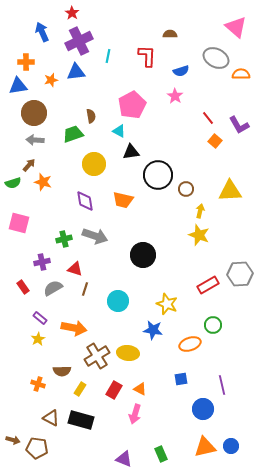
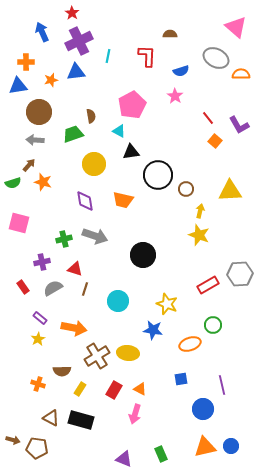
brown circle at (34, 113): moved 5 px right, 1 px up
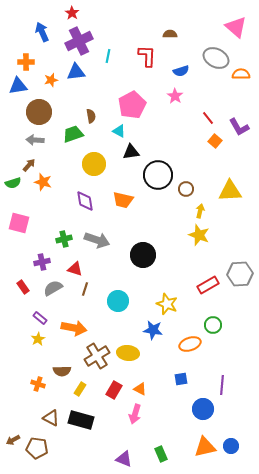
purple L-shape at (239, 125): moved 2 px down
gray arrow at (95, 236): moved 2 px right, 4 px down
purple line at (222, 385): rotated 18 degrees clockwise
brown arrow at (13, 440): rotated 136 degrees clockwise
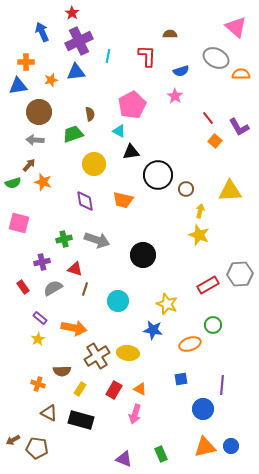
brown semicircle at (91, 116): moved 1 px left, 2 px up
brown triangle at (51, 418): moved 2 px left, 5 px up
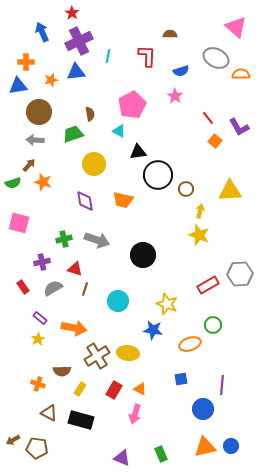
black triangle at (131, 152): moved 7 px right
purple triangle at (124, 459): moved 2 px left, 1 px up
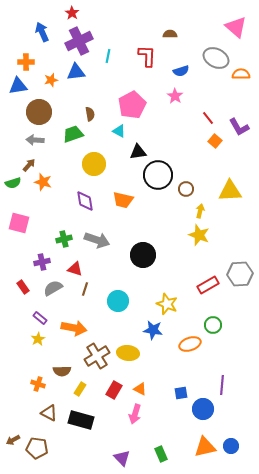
blue square at (181, 379): moved 14 px down
purple triangle at (122, 458): rotated 24 degrees clockwise
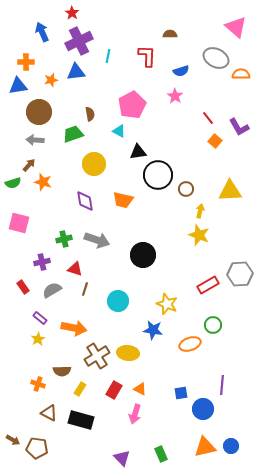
gray semicircle at (53, 288): moved 1 px left, 2 px down
brown arrow at (13, 440): rotated 120 degrees counterclockwise
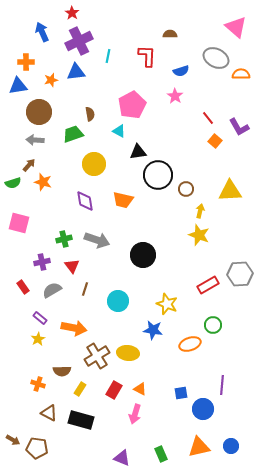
red triangle at (75, 269): moved 3 px left, 3 px up; rotated 35 degrees clockwise
orange triangle at (205, 447): moved 6 px left
purple triangle at (122, 458): rotated 24 degrees counterclockwise
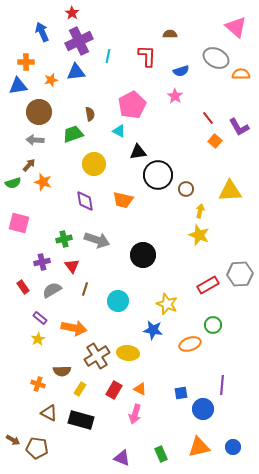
blue circle at (231, 446): moved 2 px right, 1 px down
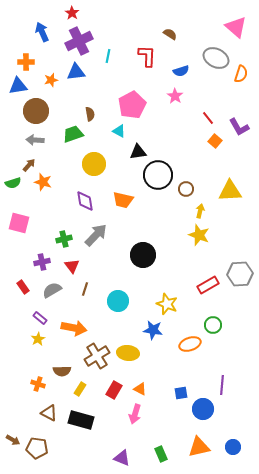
brown semicircle at (170, 34): rotated 32 degrees clockwise
orange semicircle at (241, 74): rotated 108 degrees clockwise
brown circle at (39, 112): moved 3 px left, 1 px up
gray arrow at (97, 240): moved 1 px left, 5 px up; rotated 65 degrees counterclockwise
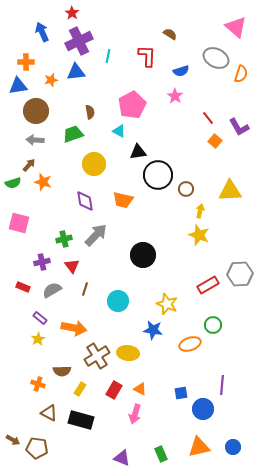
brown semicircle at (90, 114): moved 2 px up
red rectangle at (23, 287): rotated 32 degrees counterclockwise
